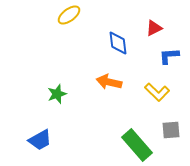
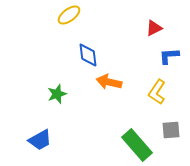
blue diamond: moved 30 px left, 12 px down
yellow L-shape: rotated 80 degrees clockwise
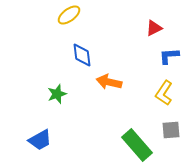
blue diamond: moved 6 px left
yellow L-shape: moved 7 px right, 1 px down
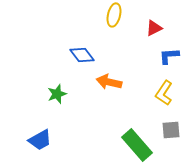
yellow ellipse: moved 45 px right; rotated 40 degrees counterclockwise
blue diamond: rotated 30 degrees counterclockwise
